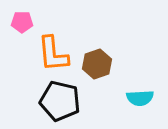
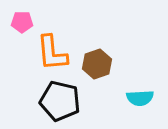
orange L-shape: moved 1 px left, 1 px up
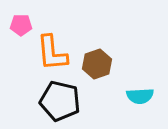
pink pentagon: moved 1 px left, 3 px down
cyan semicircle: moved 2 px up
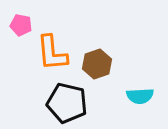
pink pentagon: rotated 10 degrees clockwise
black pentagon: moved 7 px right, 2 px down
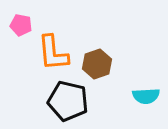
orange L-shape: moved 1 px right
cyan semicircle: moved 6 px right
black pentagon: moved 1 px right, 2 px up
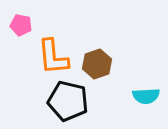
orange L-shape: moved 4 px down
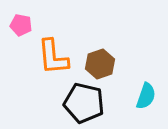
brown hexagon: moved 3 px right
cyan semicircle: rotated 68 degrees counterclockwise
black pentagon: moved 16 px right, 2 px down
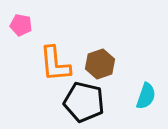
orange L-shape: moved 2 px right, 7 px down
black pentagon: moved 1 px up
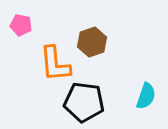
brown hexagon: moved 8 px left, 22 px up
black pentagon: rotated 6 degrees counterclockwise
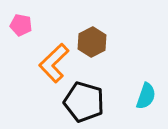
brown hexagon: rotated 8 degrees counterclockwise
orange L-shape: moved 1 px left, 1 px up; rotated 51 degrees clockwise
black pentagon: rotated 9 degrees clockwise
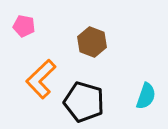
pink pentagon: moved 3 px right, 1 px down
brown hexagon: rotated 12 degrees counterclockwise
orange L-shape: moved 13 px left, 16 px down
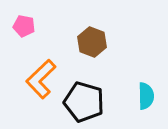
cyan semicircle: rotated 20 degrees counterclockwise
